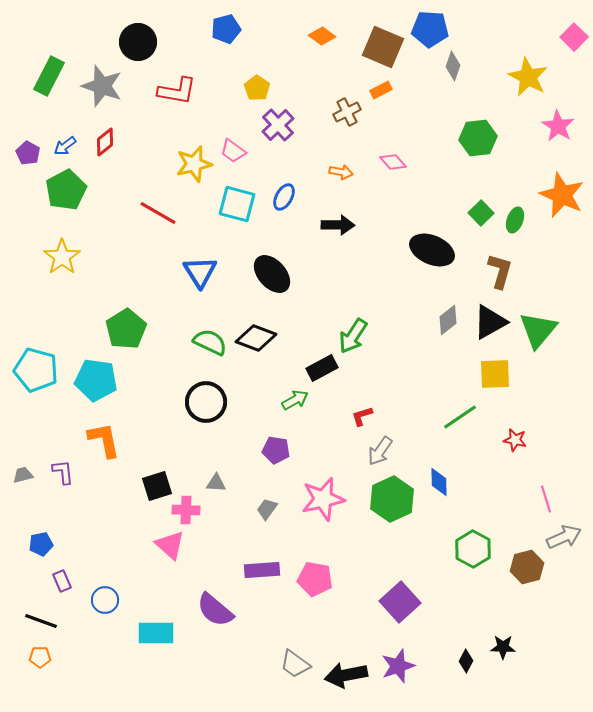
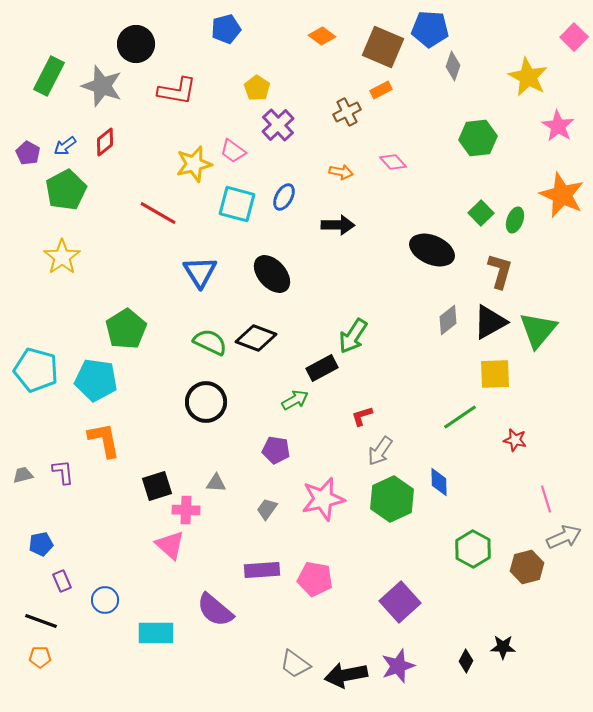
black circle at (138, 42): moved 2 px left, 2 px down
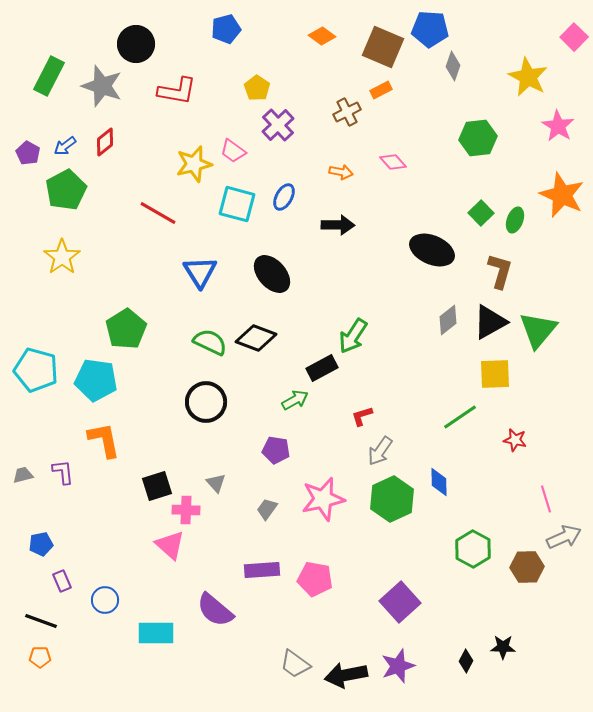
gray triangle at (216, 483): rotated 45 degrees clockwise
brown hexagon at (527, 567): rotated 12 degrees clockwise
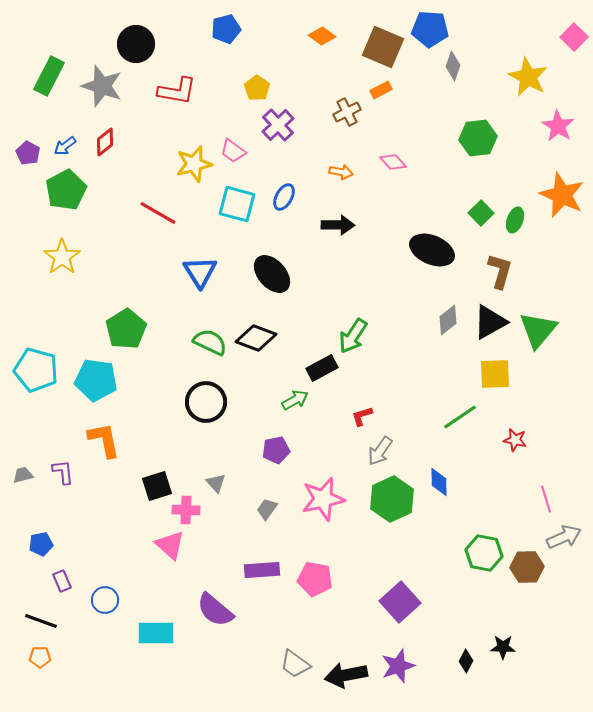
purple pentagon at (276, 450): rotated 20 degrees counterclockwise
green hexagon at (473, 549): moved 11 px right, 4 px down; rotated 18 degrees counterclockwise
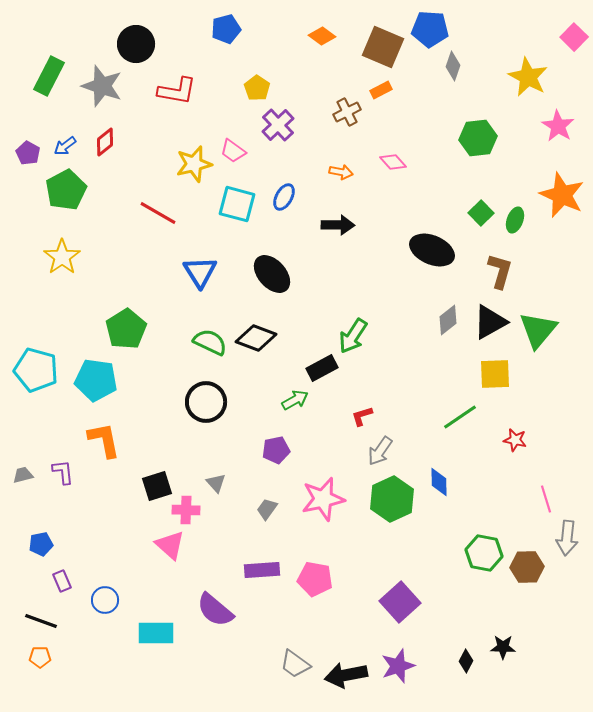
gray arrow at (564, 537): moved 3 px right, 1 px down; rotated 120 degrees clockwise
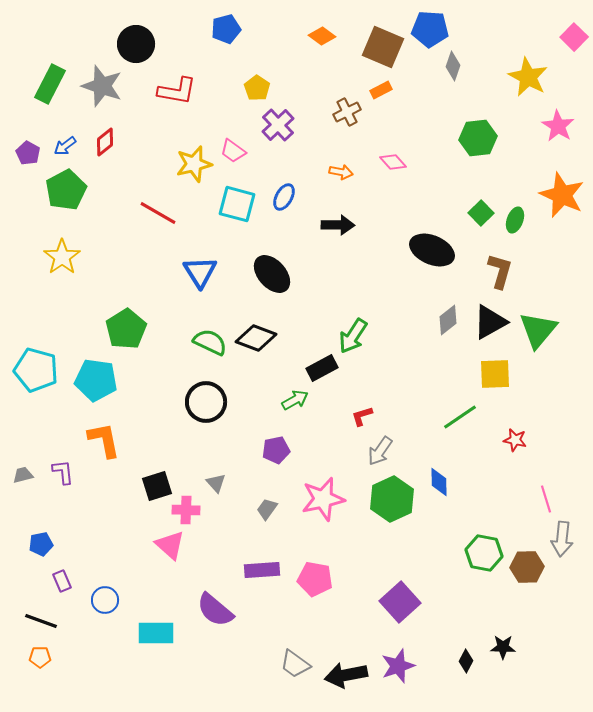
green rectangle at (49, 76): moved 1 px right, 8 px down
gray arrow at (567, 538): moved 5 px left, 1 px down
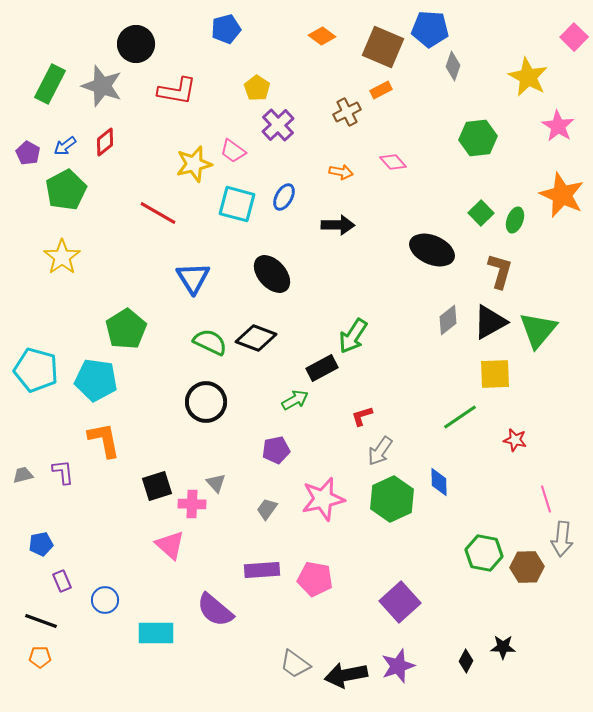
blue triangle at (200, 272): moved 7 px left, 6 px down
pink cross at (186, 510): moved 6 px right, 6 px up
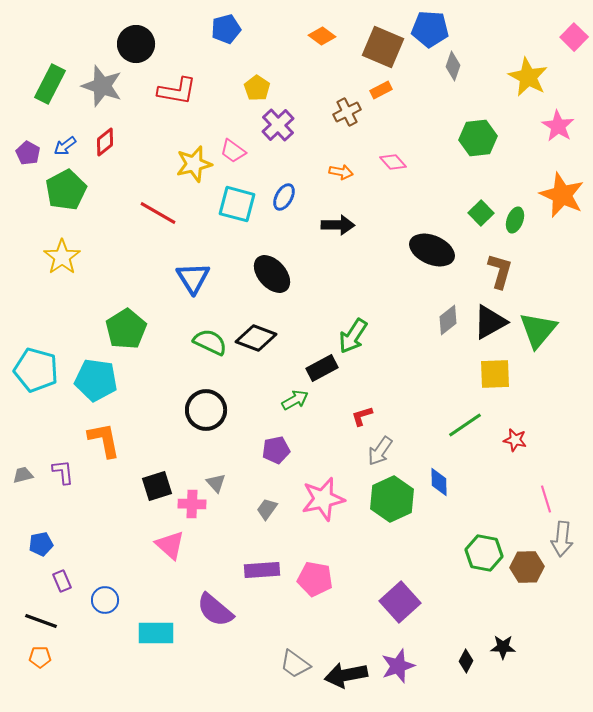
black circle at (206, 402): moved 8 px down
green line at (460, 417): moved 5 px right, 8 px down
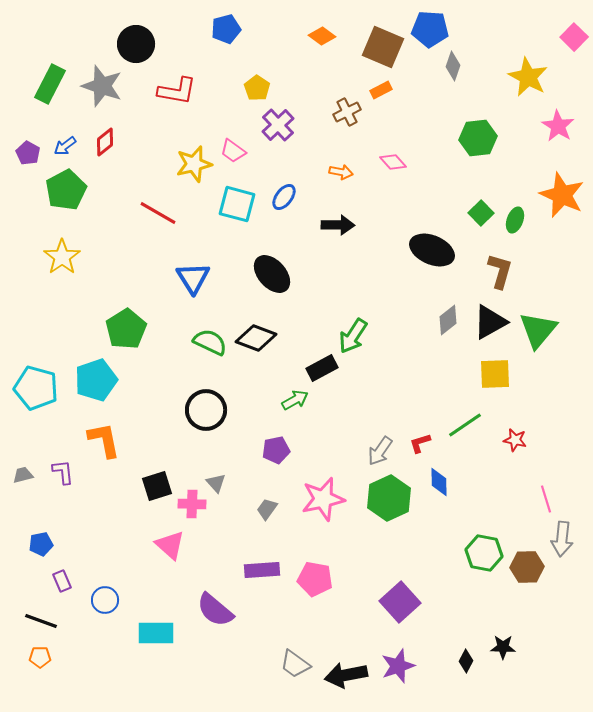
blue ellipse at (284, 197): rotated 8 degrees clockwise
cyan pentagon at (36, 370): moved 18 px down
cyan pentagon at (96, 380): rotated 27 degrees counterclockwise
red L-shape at (362, 416): moved 58 px right, 27 px down
green hexagon at (392, 499): moved 3 px left, 1 px up
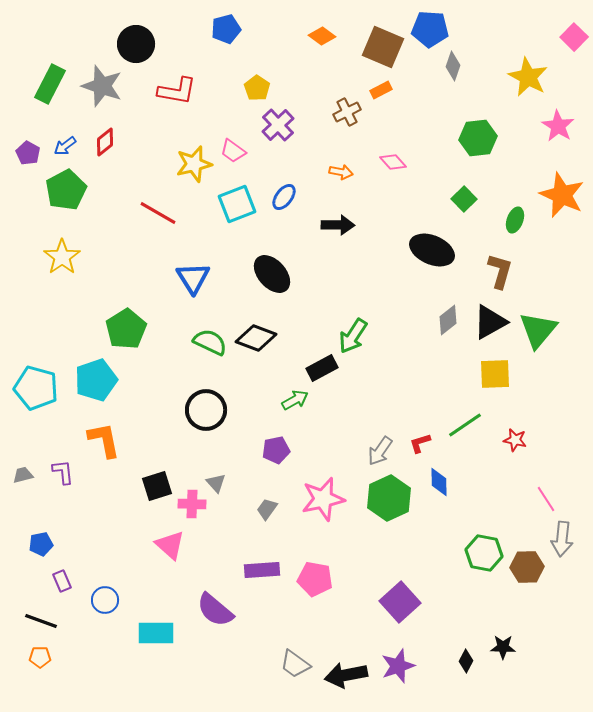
cyan square at (237, 204): rotated 36 degrees counterclockwise
green square at (481, 213): moved 17 px left, 14 px up
pink line at (546, 499): rotated 16 degrees counterclockwise
